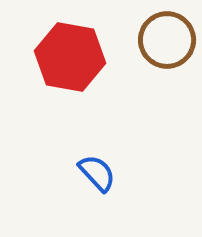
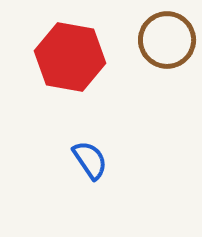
blue semicircle: moved 7 px left, 13 px up; rotated 9 degrees clockwise
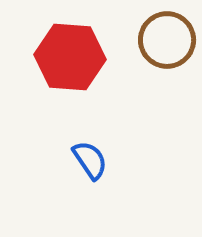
red hexagon: rotated 6 degrees counterclockwise
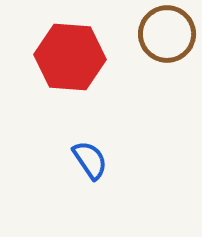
brown circle: moved 6 px up
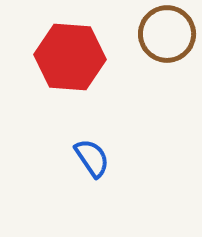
blue semicircle: moved 2 px right, 2 px up
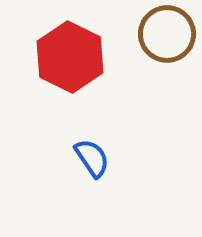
red hexagon: rotated 22 degrees clockwise
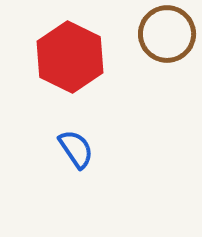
blue semicircle: moved 16 px left, 9 px up
